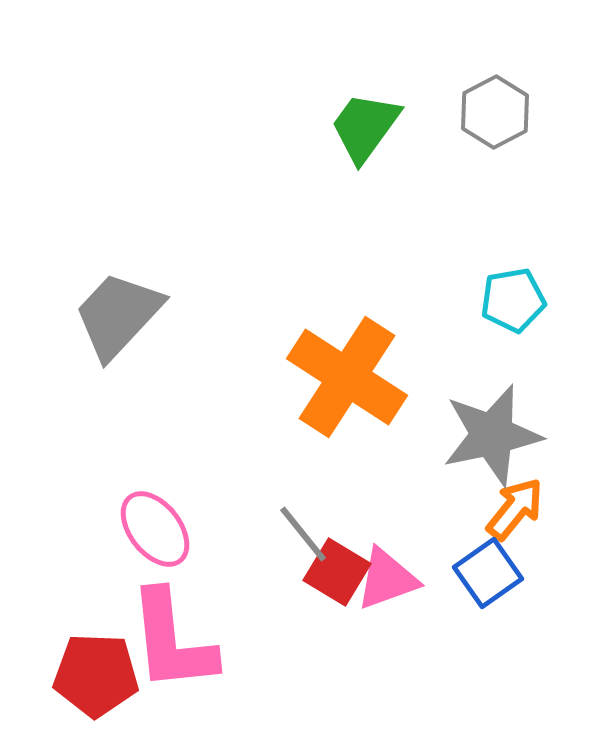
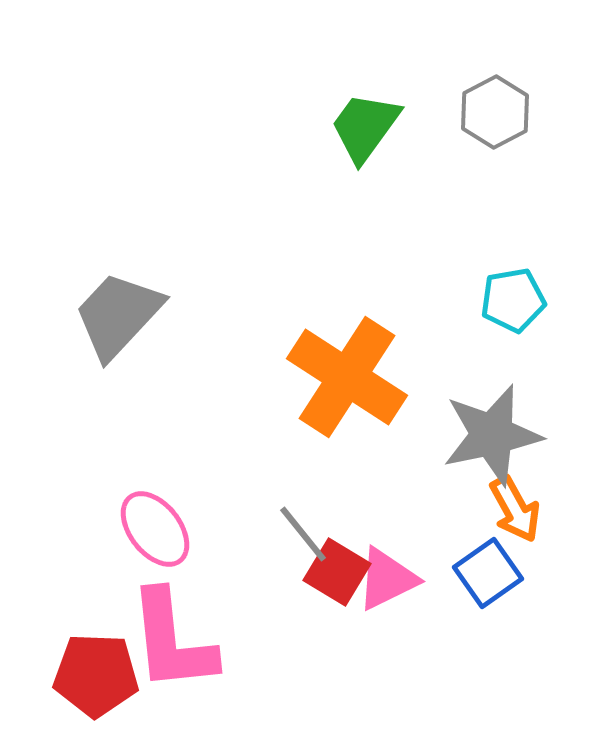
orange arrow: rotated 112 degrees clockwise
pink triangle: rotated 6 degrees counterclockwise
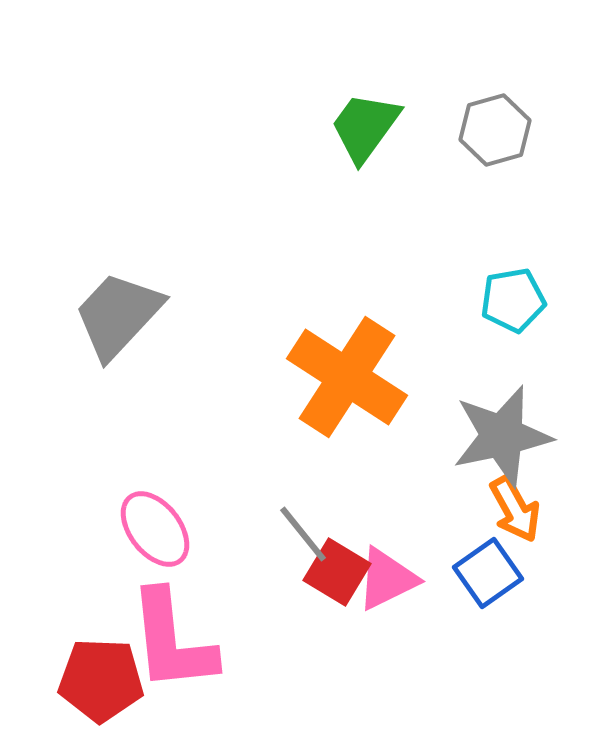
gray hexagon: moved 18 px down; rotated 12 degrees clockwise
gray star: moved 10 px right, 1 px down
red pentagon: moved 5 px right, 5 px down
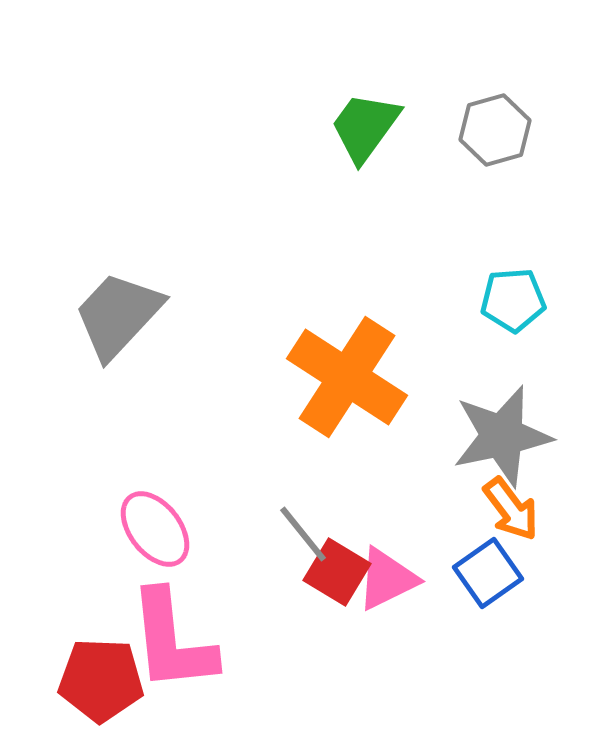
cyan pentagon: rotated 6 degrees clockwise
orange arrow: moved 4 px left; rotated 8 degrees counterclockwise
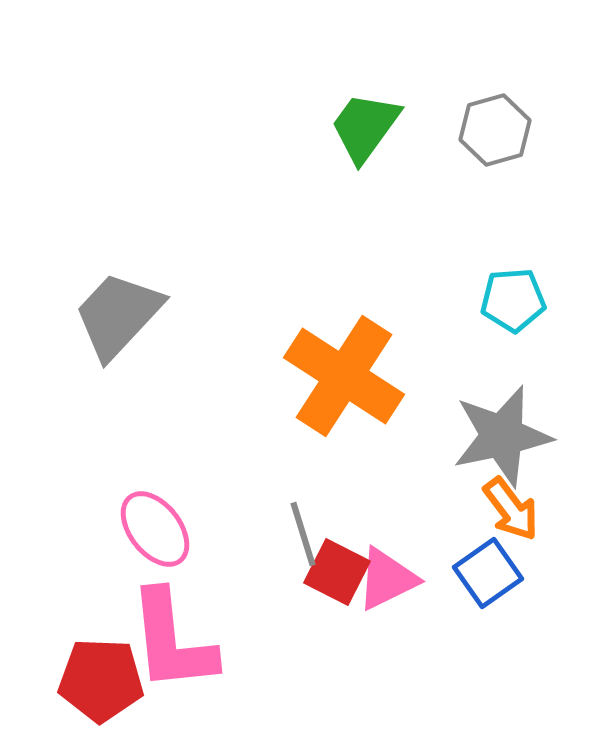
orange cross: moved 3 px left, 1 px up
gray line: rotated 22 degrees clockwise
red square: rotated 4 degrees counterclockwise
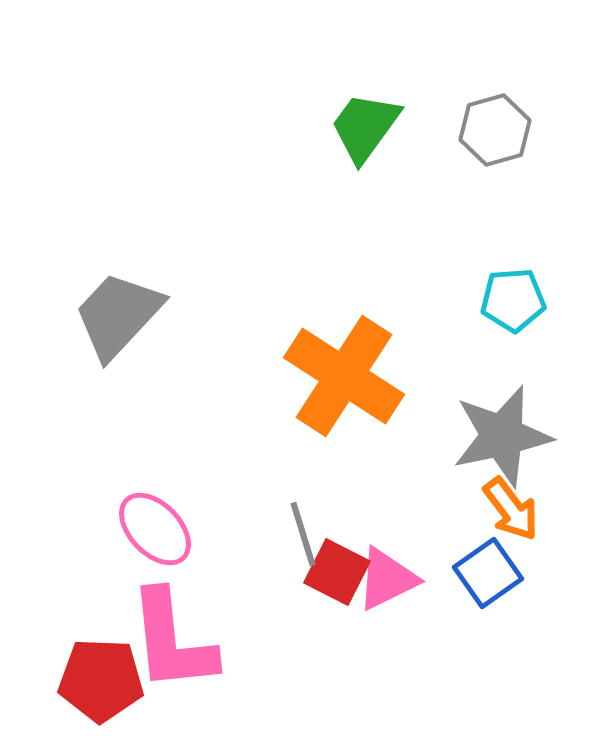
pink ellipse: rotated 6 degrees counterclockwise
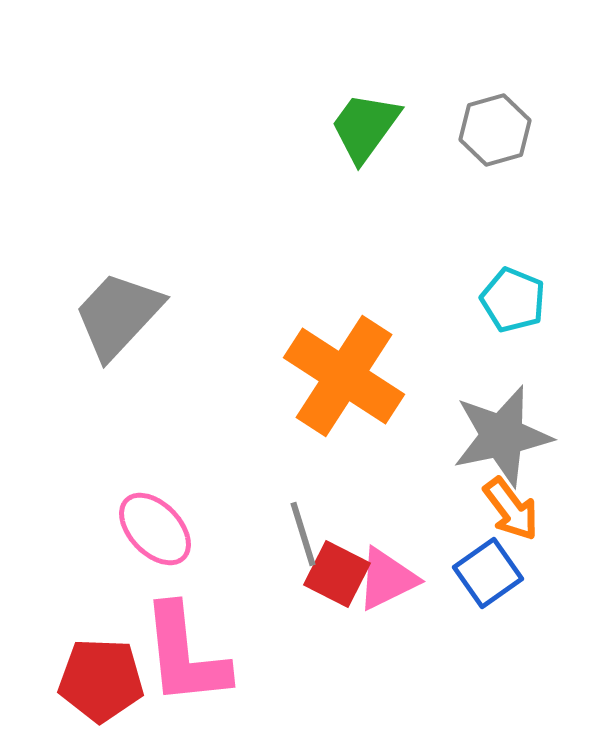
cyan pentagon: rotated 26 degrees clockwise
red square: moved 2 px down
pink L-shape: moved 13 px right, 14 px down
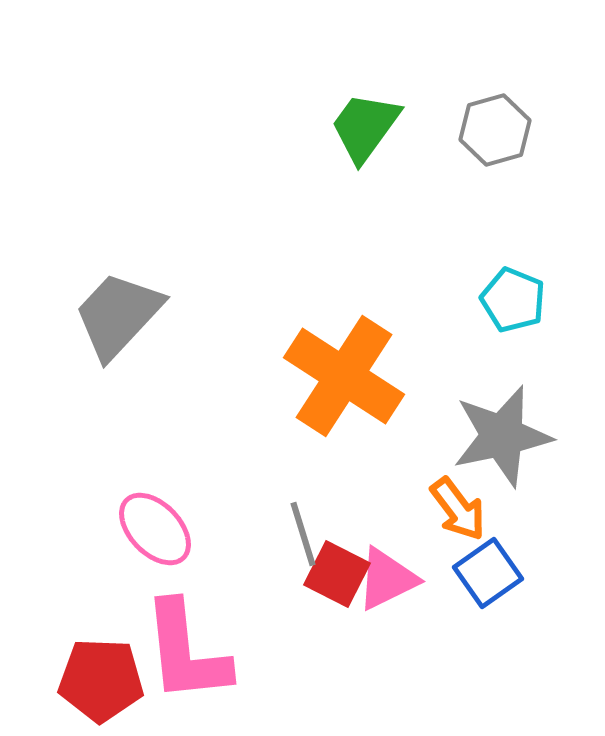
orange arrow: moved 53 px left
pink L-shape: moved 1 px right, 3 px up
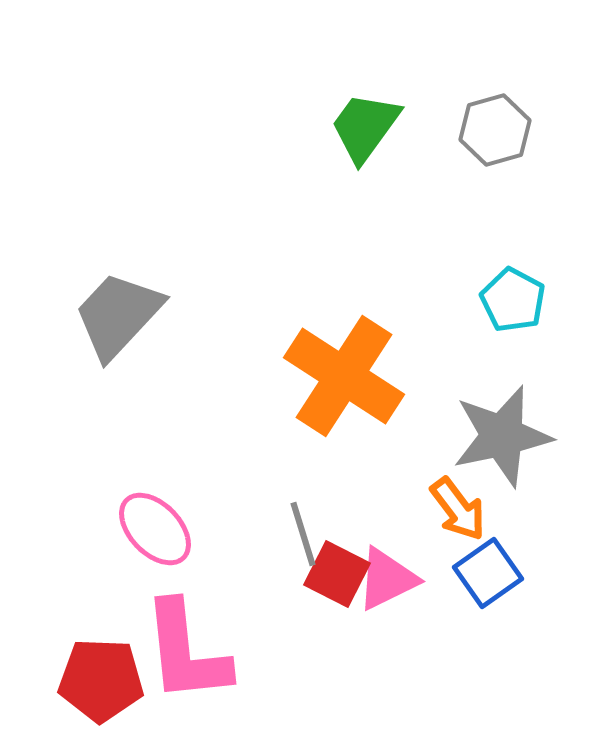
cyan pentagon: rotated 6 degrees clockwise
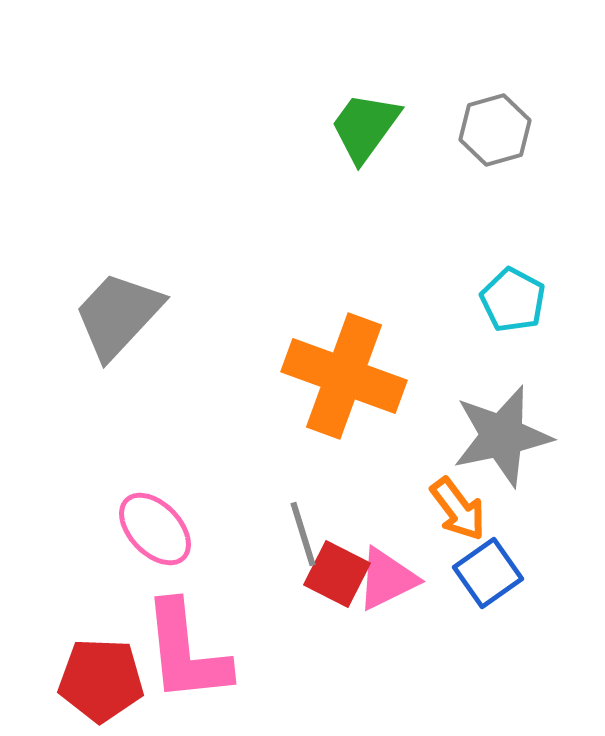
orange cross: rotated 13 degrees counterclockwise
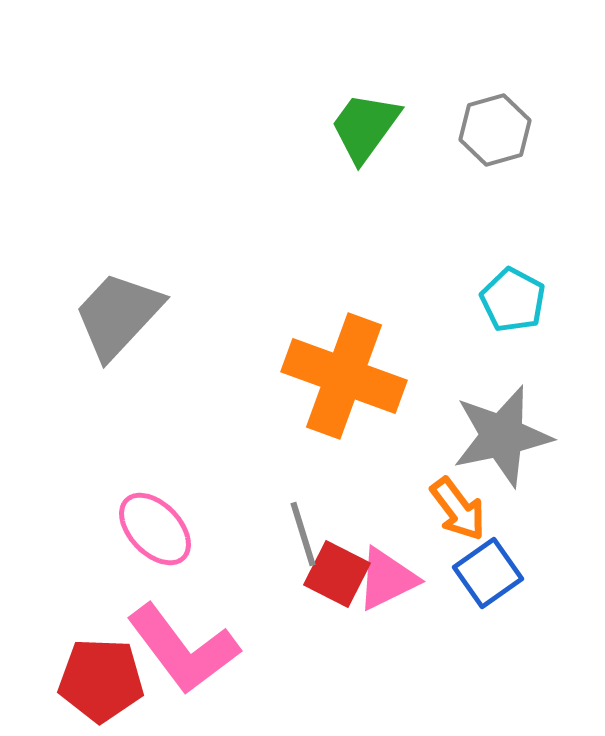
pink L-shape: moved 3 px left, 3 px up; rotated 31 degrees counterclockwise
